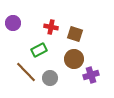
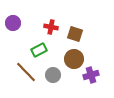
gray circle: moved 3 px right, 3 px up
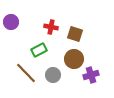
purple circle: moved 2 px left, 1 px up
brown line: moved 1 px down
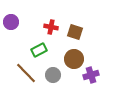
brown square: moved 2 px up
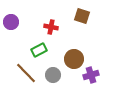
brown square: moved 7 px right, 16 px up
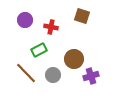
purple circle: moved 14 px right, 2 px up
purple cross: moved 1 px down
